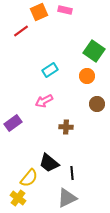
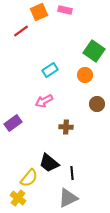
orange circle: moved 2 px left, 1 px up
gray triangle: moved 1 px right
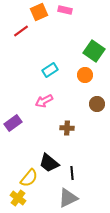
brown cross: moved 1 px right, 1 px down
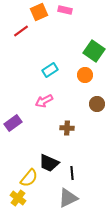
black trapezoid: rotated 15 degrees counterclockwise
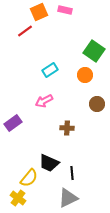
red line: moved 4 px right
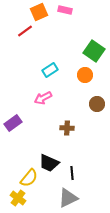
pink arrow: moved 1 px left, 3 px up
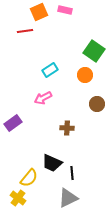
red line: rotated 28 degrees clockwise
black trapezoid: moved 3 px right
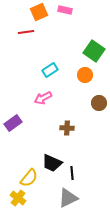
red line: moved 1 px right, 1 px down
brown circle: moved 2 px right, 1 px up
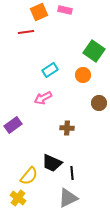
orange circle: moved 2 px left
purple rectangle: moved 2 px down
yellow semicircle: moved 2 px up
